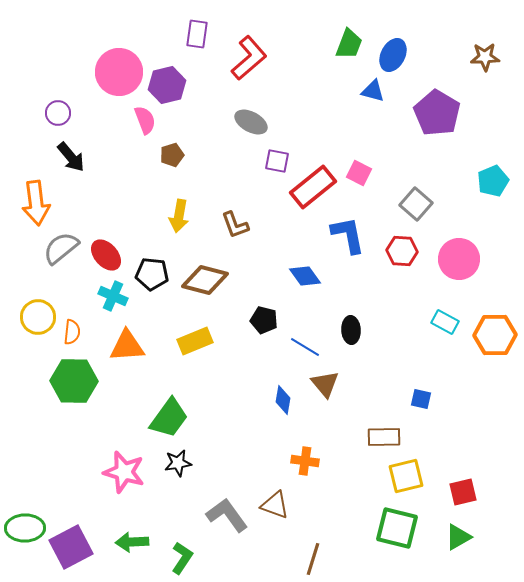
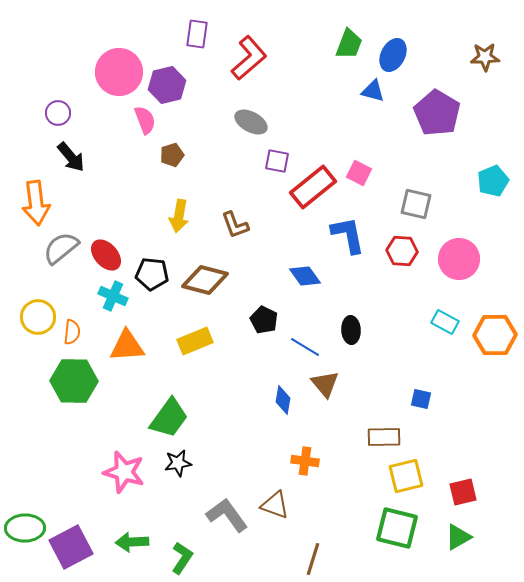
gray square at (416, 204): rotated 28 degrees counterclockwise
black pentagon at (264, 320): rotated 12 degrees clockwise
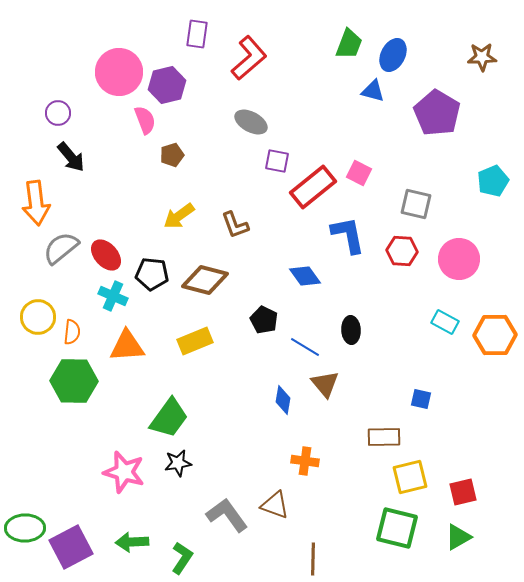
brown star at (485, 57): moved 3 px left
yellow arrow at (179, 216): rotated 44 degrees clockwise
yellow square at (406, 476): moved 4 px right, 1 px down
brown line at (313, 559): rotated 16 degrees counterclockwise
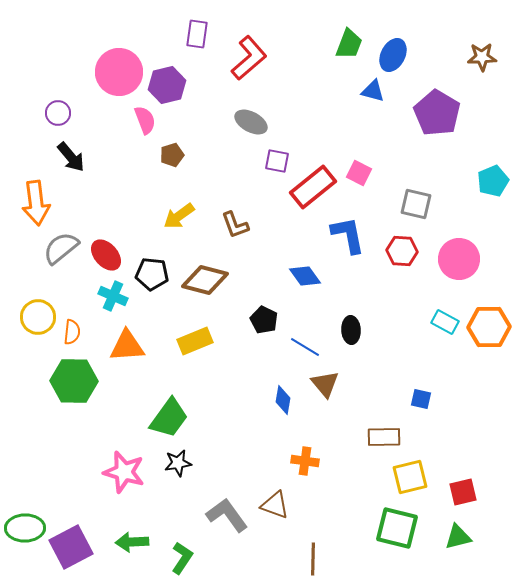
orange hexagon at (495, 335): moved 6 px left, 8 px up
green triangle at (458, 537): rotated 16 degrees clockwise
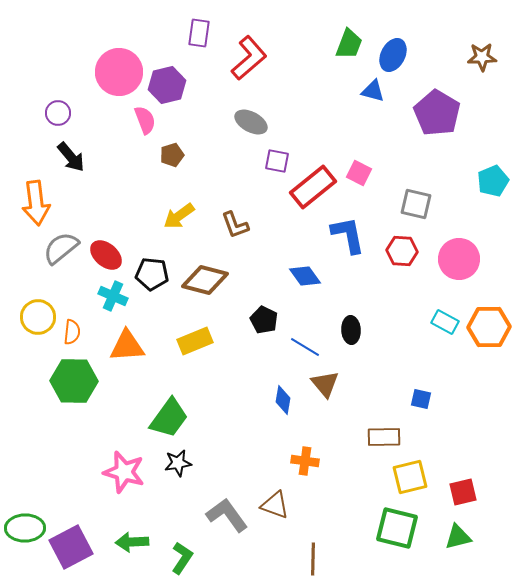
purple rectangle at (197, 34): moved 2 px right, 1 px up
red ellipse at (106, 255): rotated 8 degrees counterclockwise
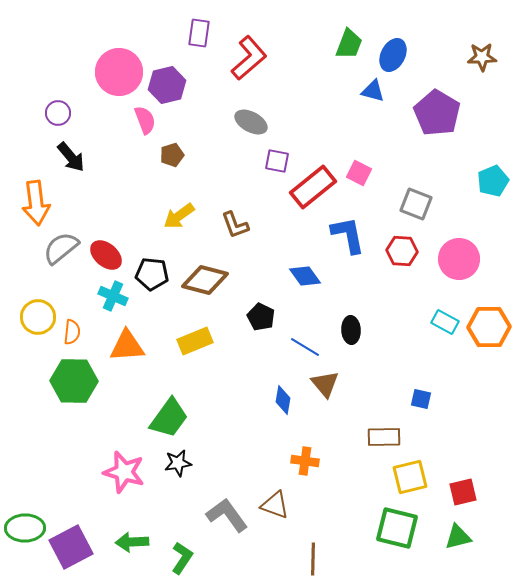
gray square at (416, 204): rotated 8 degrees clockwise
black pentagon at (264, 320): moved 3 px left, 3 px up
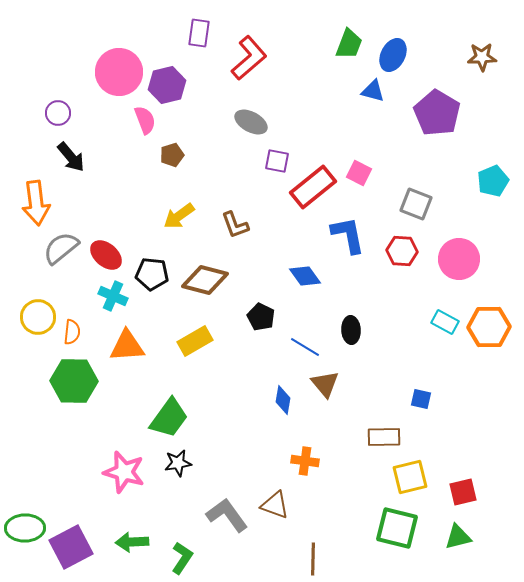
yellow rectangle at (195, 341): rotated 8 degrees counterclockwise
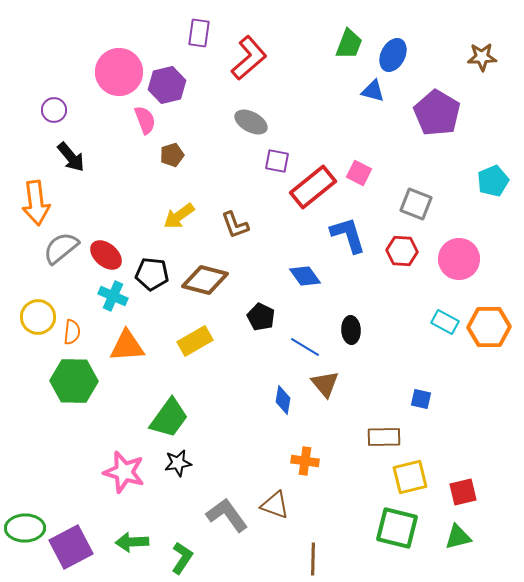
purple circle at (58, 113): moved 4 px left, 3 px up
blue L-shape at (348, 235): rotated 6 degrees counterclockwise
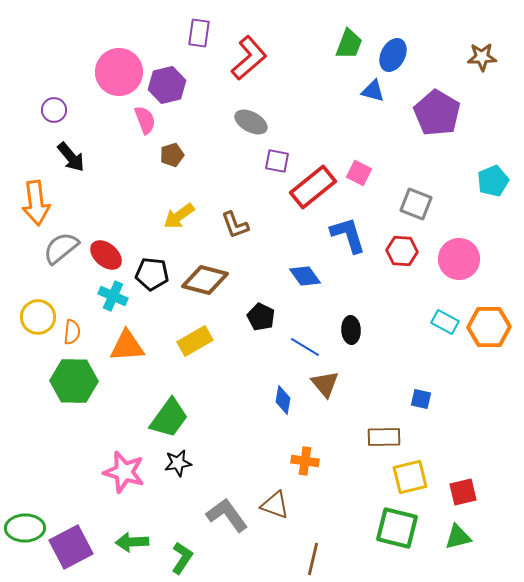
brown line at (313, 559): rotated 12 degrees clockwise
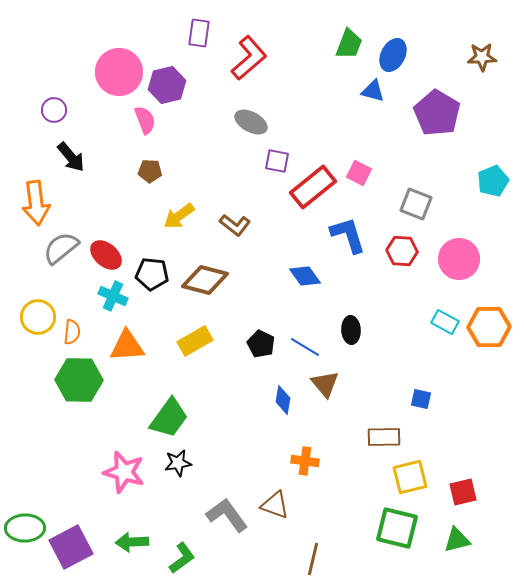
brown pentagon at (172, 155): moved 22 px left, 16 px down; rotated 20 degrees clockwise
brown L-shape at (235, 225): rotated 32 degrees counterclockwise
black pentagon at (261, 317): moved 27 px down
green hexagon at (74, 381): moved 5 px right, 1 px up
green triangle at (458, 537): moved 1 px left, 3 px down
green L-shape at (182, 558): rotated 20 degrees clockwise
